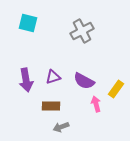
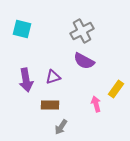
cyan square: moved 6 px left, 6 px down
purple semicircle: moved 20 px up
brown rectangle: moved 1 px left, 1 px up
gray arrow: rotated 35 degrees counterclockwise
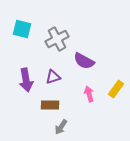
gray cross: moved 25 px left, 8 px down
pink arrow: moved 7 px left, 10 px up
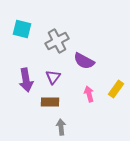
gray cross: moved 2 px down
purple triangle: rotated 35 degrees counterclockwise
brown rectangle: moved 3 px up
gray arrow: rotated 140 degrees clockwise
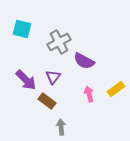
gray cross: moved 2 px right, 1 px down
purple arrow: rotated 35 degrees counterclockwise
yellow rectangle: rotated 18 degrees clockwise
brown rectangle: moved 3 px left, 1 px up; rotated 36 degrees clockwise
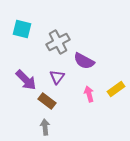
gray cross: moved 1 px left
purple triangle: moved 4 px right
gray arrow: moved 16 px left
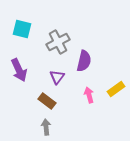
purple semicircle: rotated 105 degrees counterclockwise
purple arrow: moved 7 px left, 10 px up; rotated 20 degrees clockwise
pink arrow: moved 1 px down
gray arrow: moved 1 px right
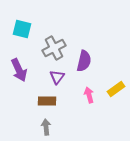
gray cross: moved 4 px left, 6 px down
brown rectangle: rotated 36 degrees counterclockwise
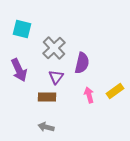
gray cross: rotated 15 degrees counterclockwise
purple semicircle: moved 2 px left, 2 px down
purple triangle: moved 1 px left
yellow rectangle: moved 1 px left, 2 px down
brown rectangle: moved 4 px up
gray arrow: rotated 70 degrees counterclockwise
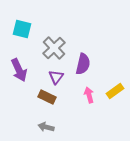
purple semicircle: moved 1 px right, 1 px down
brown rectangle: rotated 24 degrees clockwise
